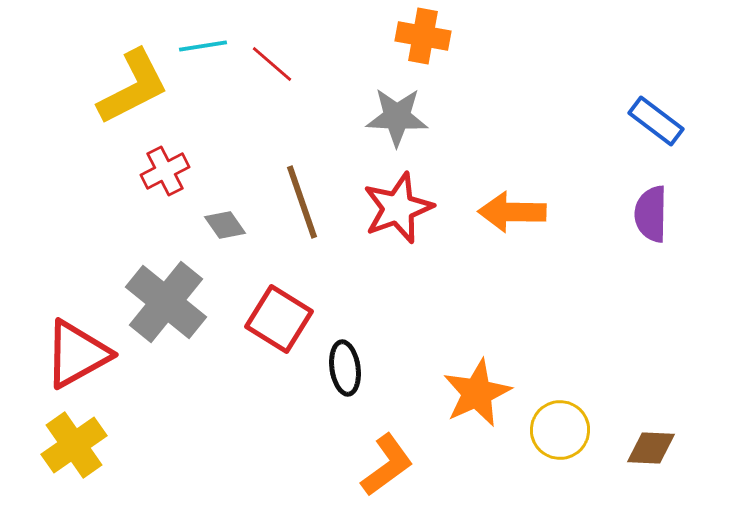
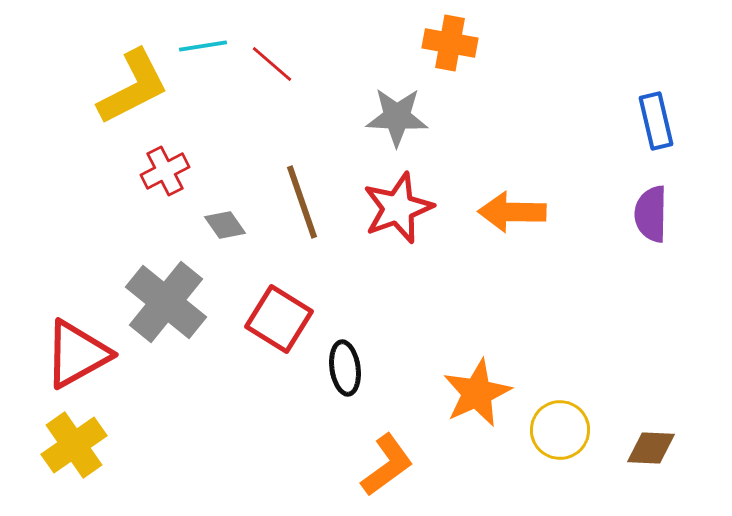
orange cross: moved 27 px right, 7 px down
blue rectangle: rotated 40 degrees clockwise
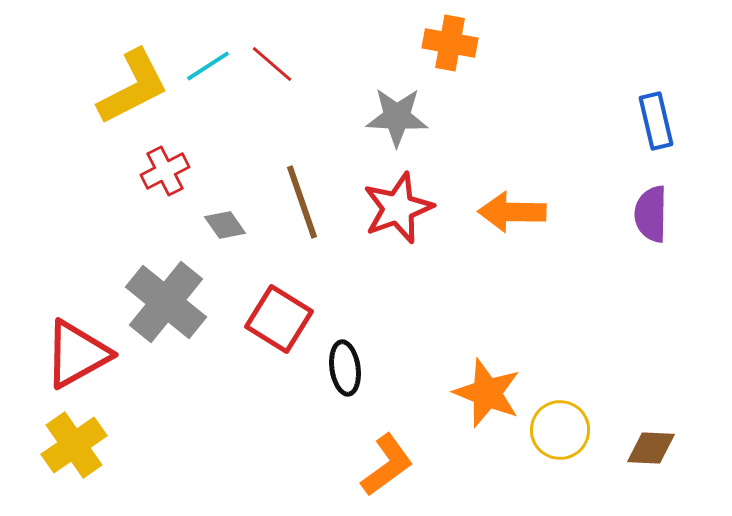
cyan line: moved 5 px right, 20 px down; rotated 24 degrees counterclockwise
orange star: moved 10 px right; rotated 26 degrees counterclockwise
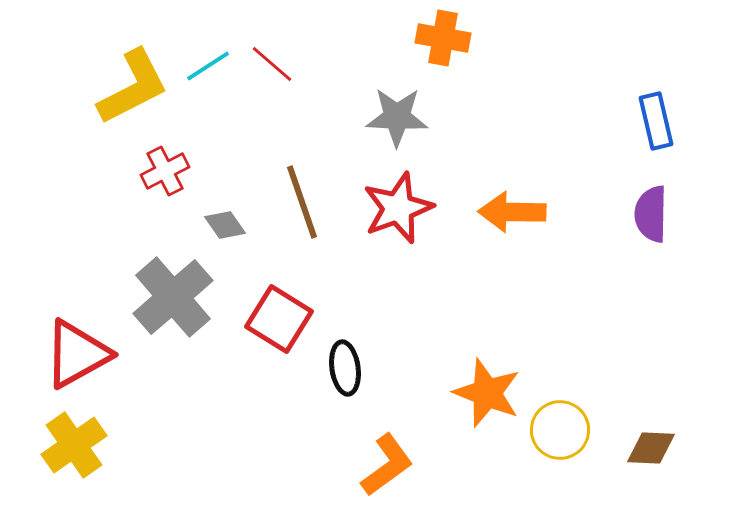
orange cross: moved 7 px left, 5 px up
gray cross: moved 7 px right, 5 px up; rotated 10 degrees clockwise
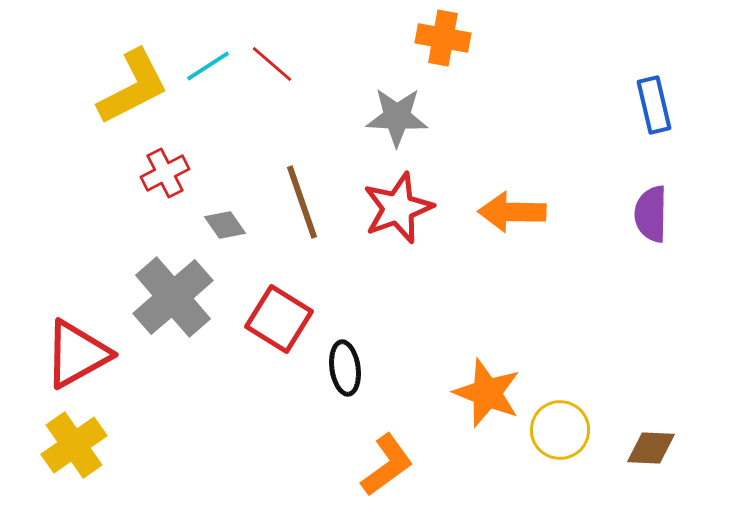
blue rectangle: moved 2 px left, 16 px up
red cross: moved 2 px down
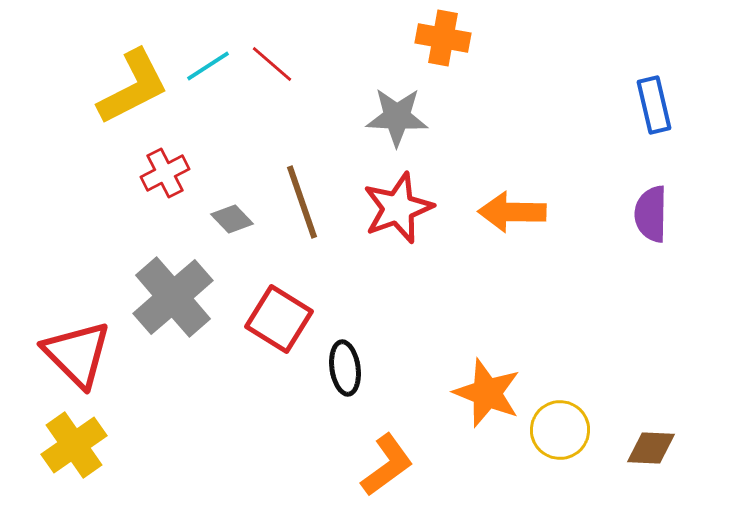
gray diamond: moved 7 px right, 6 px up; rotated 9 degrees counterclockwise
red triangle: rotated 46 degrees counterclockwise
